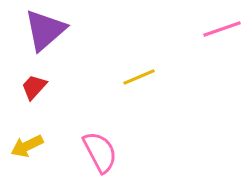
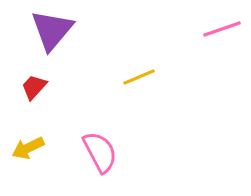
purple triangle: moved 7 px right; rotated 9 degrees counterclockwise
yellow arrow: moved 1 px right, 2 px down
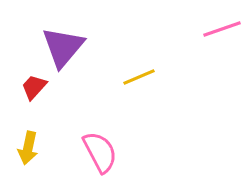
purple triangle: moved 11 px right, 17 px down
yellow arrow: rotated 52 degrees counterclockwise
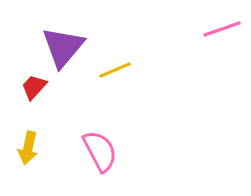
yellow line: moved 24 px left, 7 px up
pink semicircle: moved 1 px up
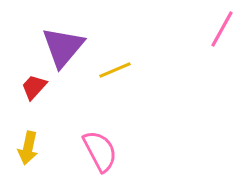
pink line: rotated 42 degrees counterclockwise
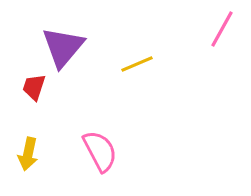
yellow line: moved 22 px right, 6 px up
red trapezoid: rotated 24 degrees counterclockwise
yellow arrow: moved 6 px down
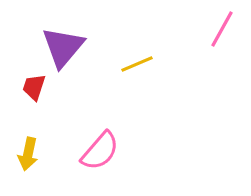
pink semicircle: rotated 69 degrees clockwise
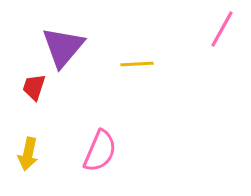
yellow line: rotated 20 degrees clockwise
pink semicircle: rotated 18 degrees counterclockwise
